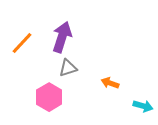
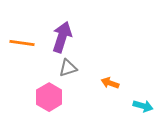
orange line: rotated 55 degrees clockwise
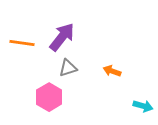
purple arrow: rotated 20 degrees clockwise
orange arrow: moved 2 px right, 12 px up
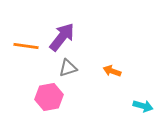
orange line: moved 4 px right, 3 px down
pink hexagon: rotated 20 degrees clockwise
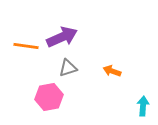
purple arrow: rotated 28 degrees clockwise
cyan arrow: rotated 102 degrees counterclockwise
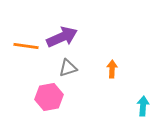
orange arrow: moved 2 px up; rotated 72 degrees clockwise
